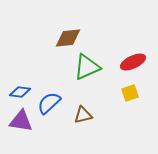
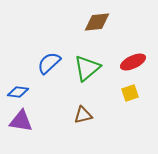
brown diamond: moved 29 px right, 16 px up
green triangle: moved 1 px down; rotated 16 degrees counterclockwise
blue diamond: moved 2 px left
blue semicircle: moved 40 px up
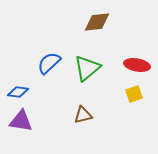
red ellipse: moved 4 px right, 3 px down; rotated 35 degrees clockwise
yellow square: moved 4 px right, 1 px down
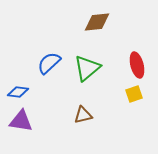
red ellipse: rotated 65 degrees clockwise
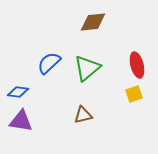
brown diamond: moved 4 px left
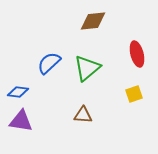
brown diamond: moved 1 px up
red ellipse: moved 11 px up
brown triangle: rotated 18 degrees clockwise
